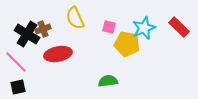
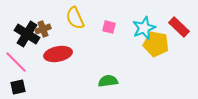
yellow pentagon: moved 29 px right
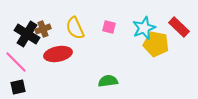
yellow semicircle: moved 10 px down
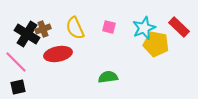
green semicircle: moved 4 px up
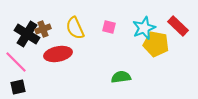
red rectangle: moved 1 px left, 1 px up
green semicircle: moved 13 px right
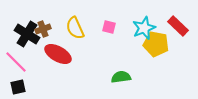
red ellipse: rotated 40 degrees clockwise
